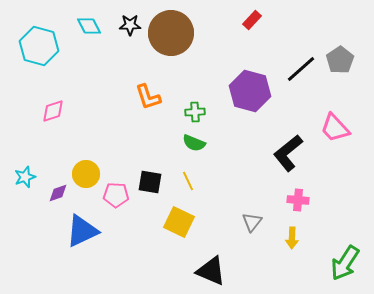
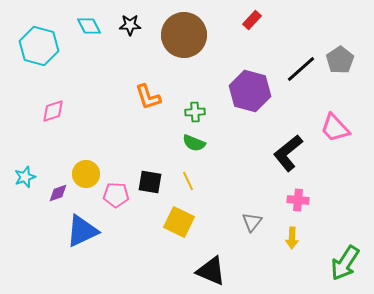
brown circle: moved 13 px right, 2 px down
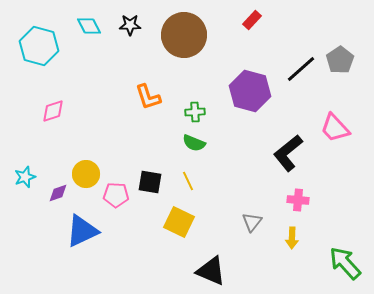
green arrow: rotated 105 degrees clockwise
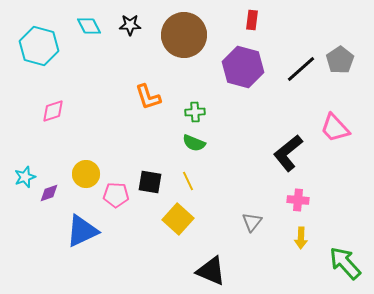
red rectangle: rotated 36 degrees counterclockwise
purple hexagon: moved 7 px left, 24 px up
purple diamond: moved 9 px left
yellow square: moved 1 px left, 3 px up; rotated 16 degrees clockwise
yellow arrow: moved 9 px right
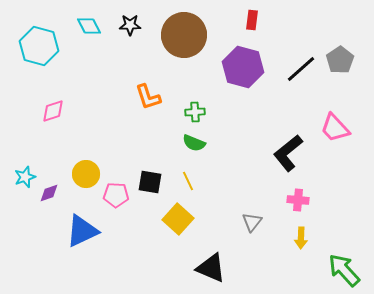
green arrow: moved 1 px left, 7 px down
black triangle: moved 3 px up
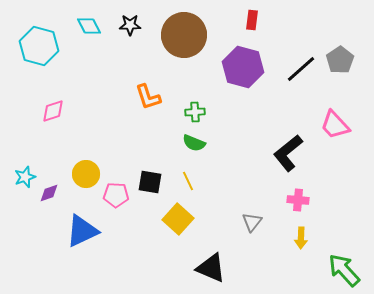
pink trapezoid: moved 3 px up
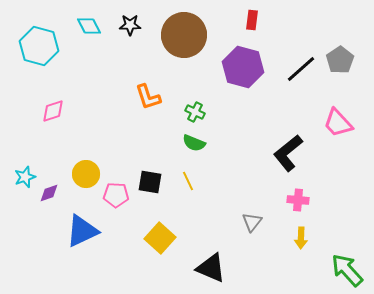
green cross: rotated 30 degrees clockwise
pink trapezoid: moved 3 px right, 2 px up
yellow square: moved 18 px left, 19 px down
green arrow: moved 3 px right
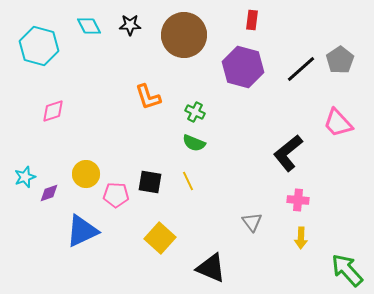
gray triangle: rotated 15 degrees counterclockwise
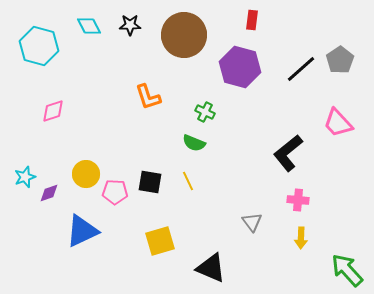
purple hexagon: moved 3 px left
green cross: moved 10 px right
pink pentagon: moved 1 px left, 3 px up
yellow square: moved 3 px down; rotated 32 degrees clockwise
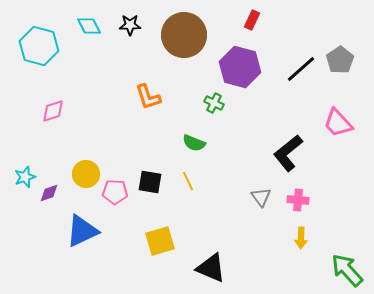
red rectangle: rotated 18 degrees clockwise
green cross: moved 9 px right, 9 px up
gray triangle: moved 9 px right, 25 px up
